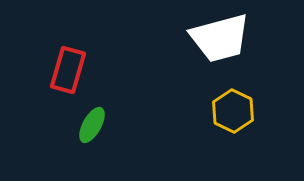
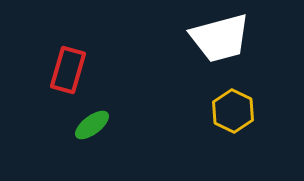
green ellipse: rotated 24 degrees clockwise
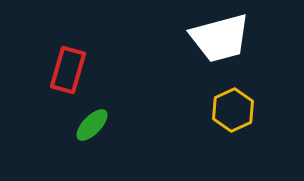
yellow hexagon: moved 1 px up; rotated 9 degrees clockwise
green ellipse: rotated 9 degrees counterclockwise
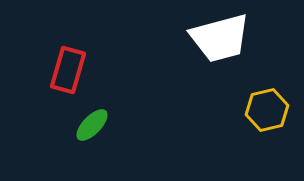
yellow hexagon: moved 34 px right; rotated 12 degrees clockwise
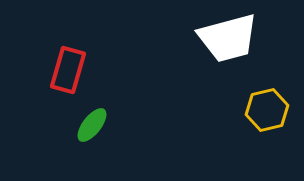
white trapezoid: moved 8 px right
green ellipse: rotated 6 degrees counterclockwise
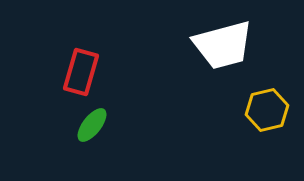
white trapezoid: moved 5 px left, 7 px down
red rectangle: moved 13 px right, 2 px down
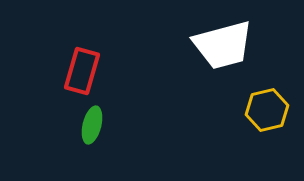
red rectangle: moved 1 px right, 1 px up
green ellipse: rotated 24 degrees counterclockwise
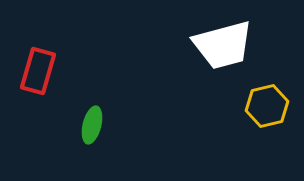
red rectangle: moved 44 px left
yellow hexagon: moved 4 px up
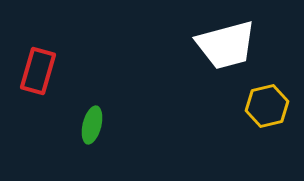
white trapezoid: moved 3 px right
